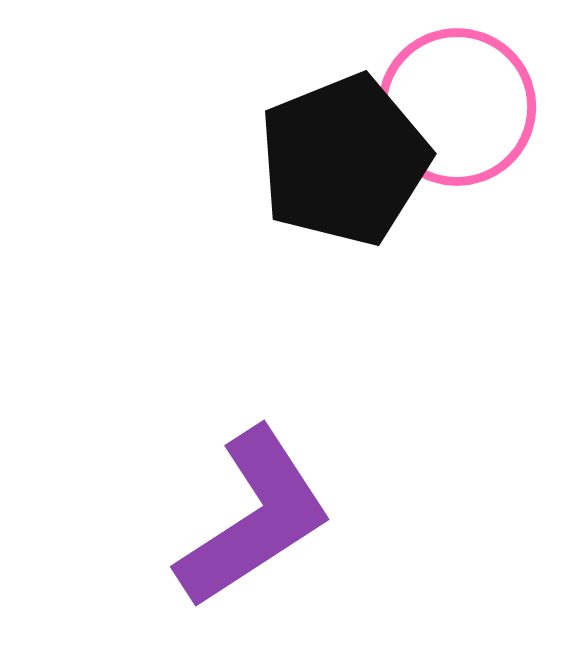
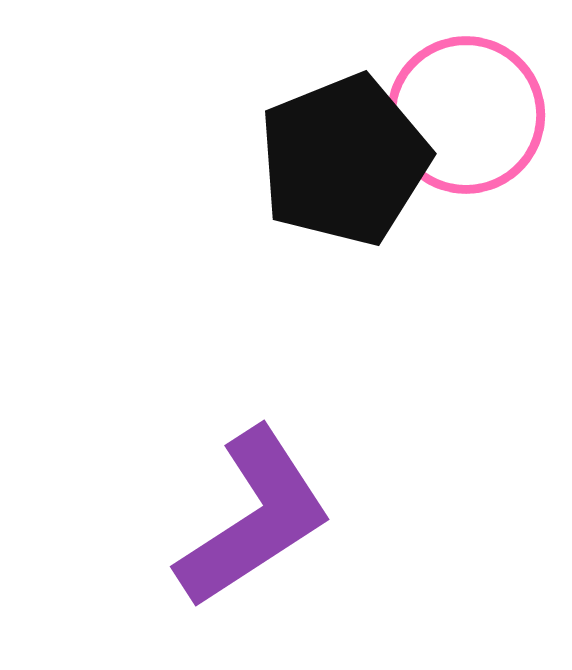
pink circle: moved 9 px right, 8 px down
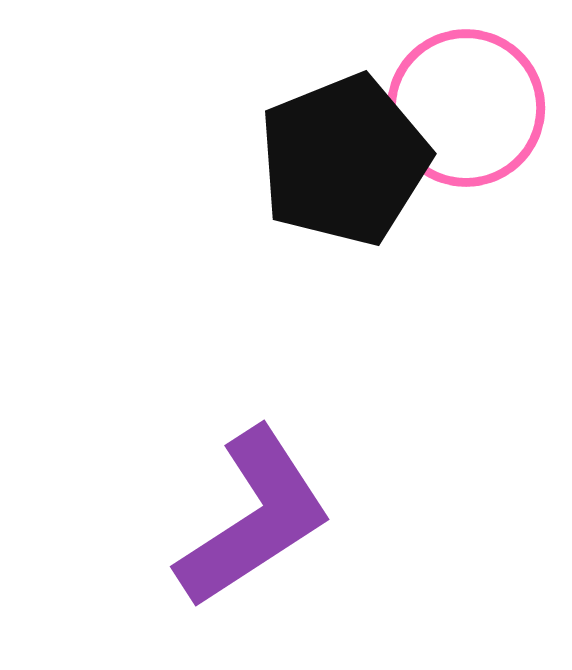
pink circle: moved 7 px up
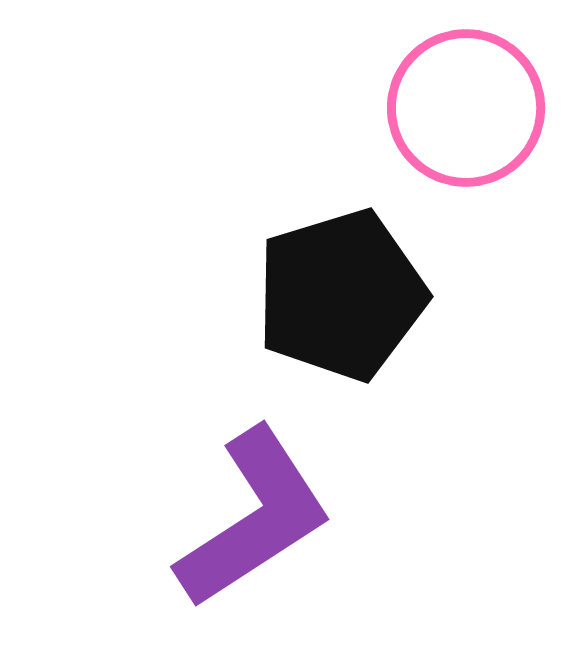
black pentagon: moved 3 px left, 135 px down; rotated 5 degrees clockwise
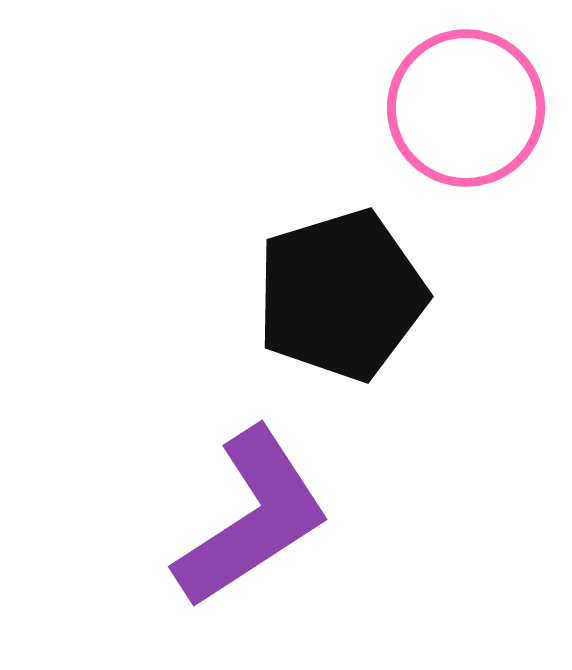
purple L-shape: moved 2 px left
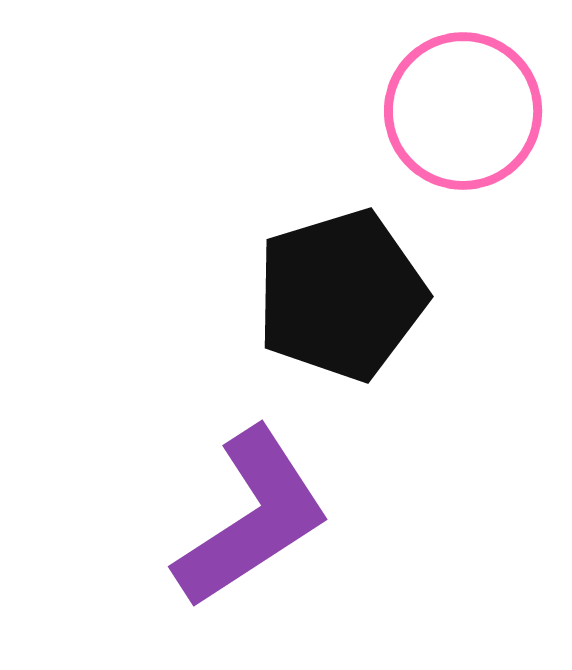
pink circle: moved 3 px left, 3 px down
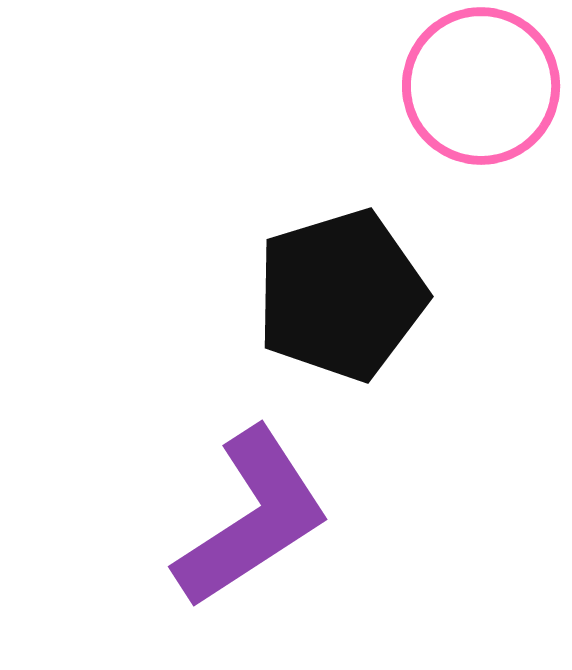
pink circle: moved 18 px right, 25 px up
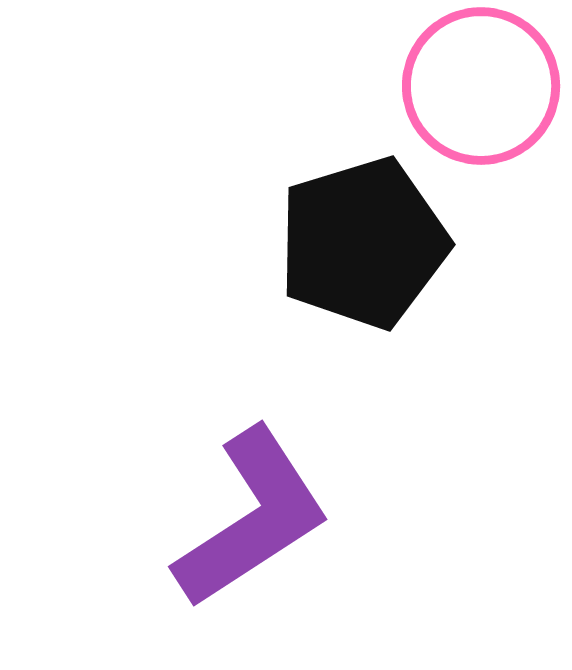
black pentagon: moved 22 px right, 52 px up
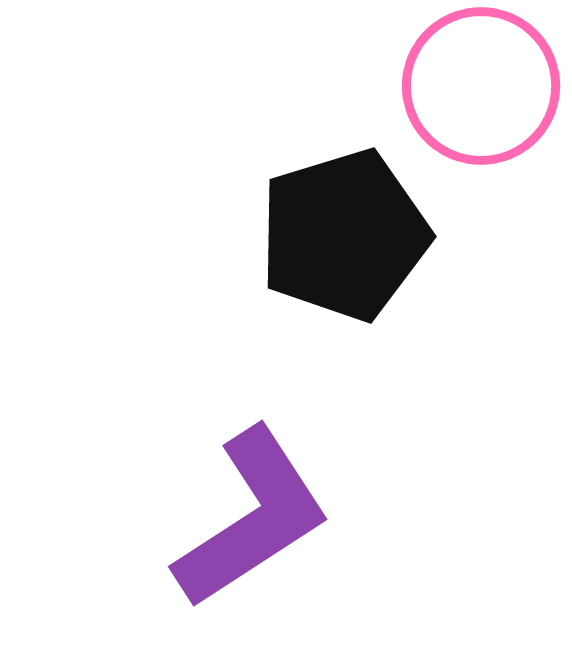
black pentagon: moved 19 px left, 8 px up
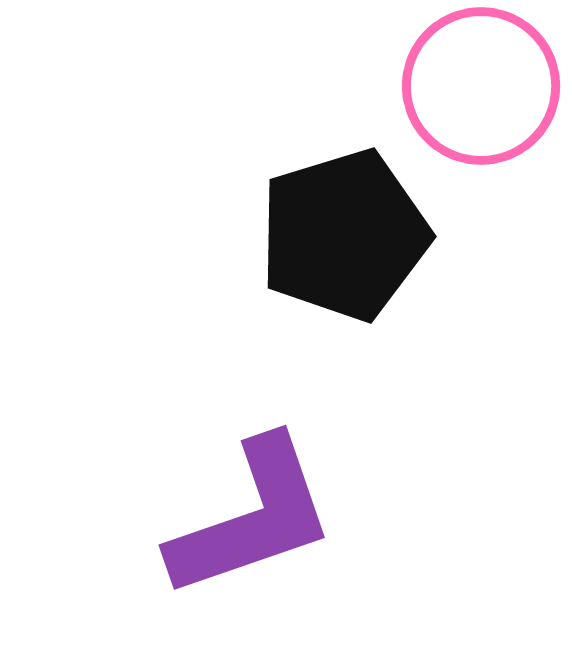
purple L-shape: rotated 14 degrees clockwise
